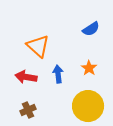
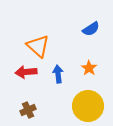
red arrow: moved 5 px up; rotated 15 degrees counterclockwise
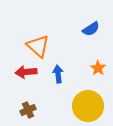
orange star: moved 9 px right
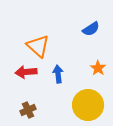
yellow circle: moved 1 px up
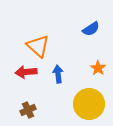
yellow circle: moved 1 px right, 1 px up
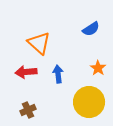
orange triangle: moved 1 px right, 3 px up
yellow circle: moved 2 px up
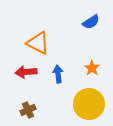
blue semicircle: moved 7 px up
orange triangle: moved 1 px left; rotated 15 degrees counterclockwise
orange star: moved 6 px left
yellow circle: moved 2 px down
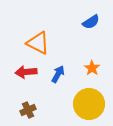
blue arrow: rotated 36 degrees clockwise
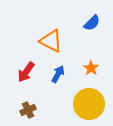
blue semicircle: moved 1 px right, 1 px down; rotated 12 degrees counterclockwise
orange triangle: moved 13 px right, 2 px up
orange star: moved 1 px left
red arrow: rotated 50 degrees counterclockwise
